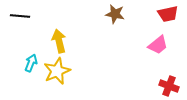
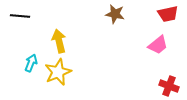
yellow star: moved 1 px right, 1 px down
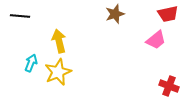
brown star: rotated 30 degrees counterclockwise
pink trapezoid: moved 2 px left, 5 px up
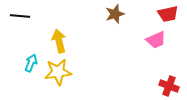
pink trapezoid: rotated 15 degrees clockwise
yellow star: rotated 16 degrees clockwise
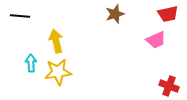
yellow arrow: moved 3 px left
cyan arrow: rotated 24 degrees counterclockwise
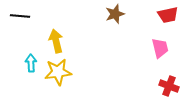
red trapezoid: moved 1 px down
pink trapezoid: moved 4 px right, 8 px down; rotated 80 degrees counterclockwise
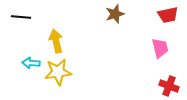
black line: moved 1 px right, 1 px down
cyan arrow: rotated 84 degrees counterclockwise
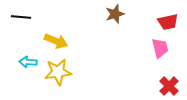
red trapezoid: moved 7 px down
yellow arrow: rotated 125 degrees clockwise
cyan arrow: moved 3 px left, 1 px up
red cross: rotated 24 degrees clockwise
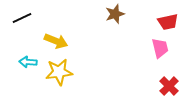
black line: moved 1 px right, 1 px down; rotated 30 degrees counterclockwise
yellow star: moved 1 px right
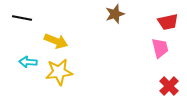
black line: rotated 36 degrees clockwise
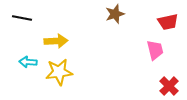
yellow arrow: rotated 25 degrees counterclockwise
pink trapezoid: moved 5 px left, 2 px down
